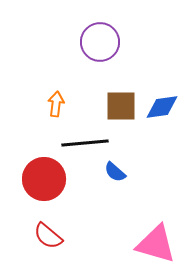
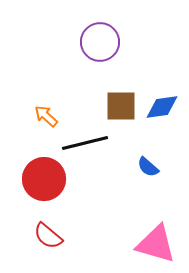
orange arrow: moved 10 px left, 12 px down; rotated 55 degrees counterclockwise
black line: rotated 9 degrees counterclockwise
blue semicircle: moved 33 px right, 5 px up
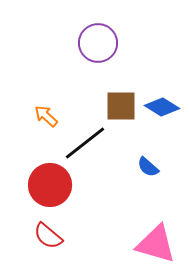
purple circle: moved 2 px left, 1 px down
blue diamond: rotated 40 degrees clockwise
black line: rotated 24 degrees counterclockwise
red circle: moved 6 px right, 6 px down
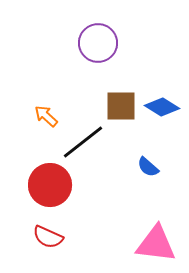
black line: moved 2 px left, 1 px up
red semicircle: moved 1 px down; rotated 16 degrees counterclockwise
pink triangle: rotated 9 degrees counterclockwise
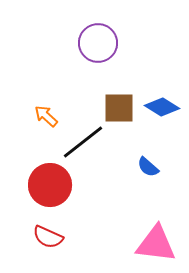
brown square: moved 2 px left, 2 px down
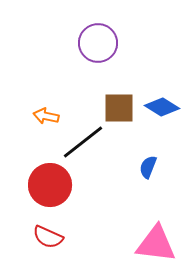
orange arrow: rotated 30 degrees counterclockwise
blue semicircle: rotated 70 degrees clockwise
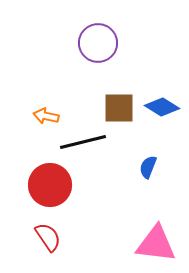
black line: rotated 24 degrees clockwise
red semicircle: rotated 148 degrees counterclockwise
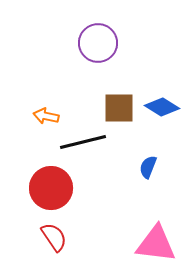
red circle: moved 1 px right, 3 px down
red semicircle: moved 6 px right
